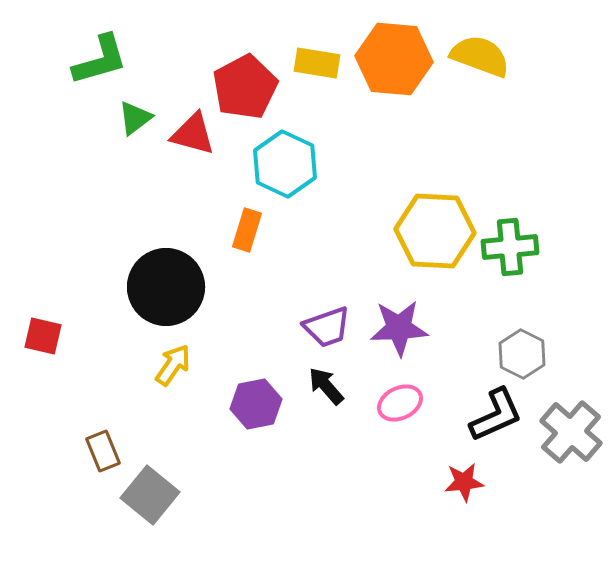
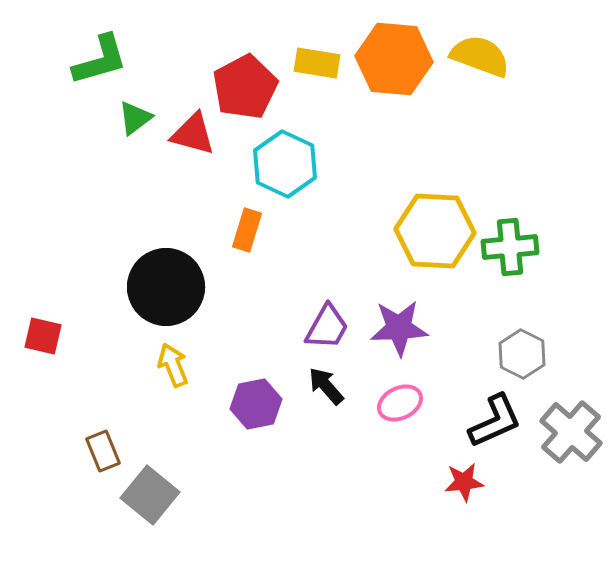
purple trapezoid: rotated 42 degrees counterclockwise
yellow arrow: rotated 57 degrees counterclockwise
black L-shape: moved 1 px left, 6 px down
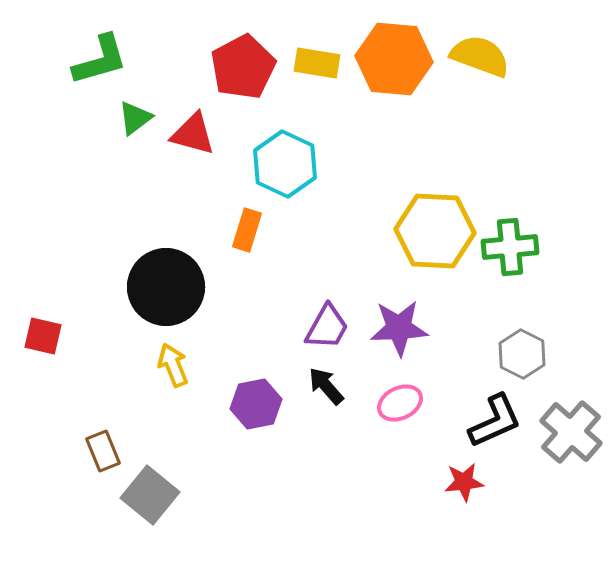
red pentagon: moved 2 px left, 20 px up
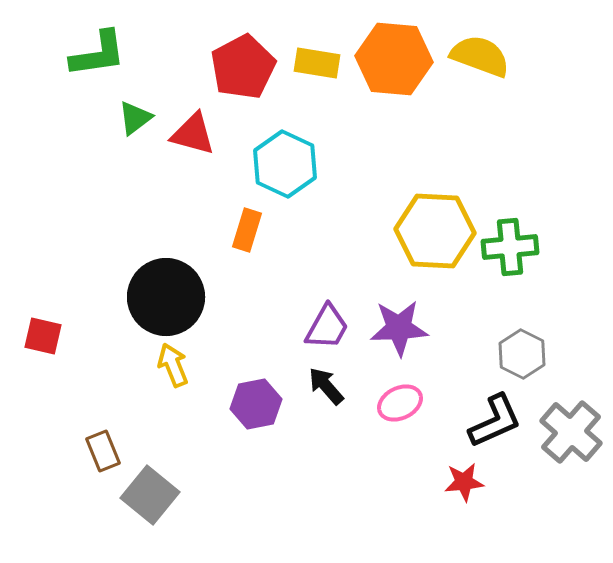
green L-shape: moved 2 px left, 6 px up; rotated 8 degrees clockwise
black circle: moved 10 px down
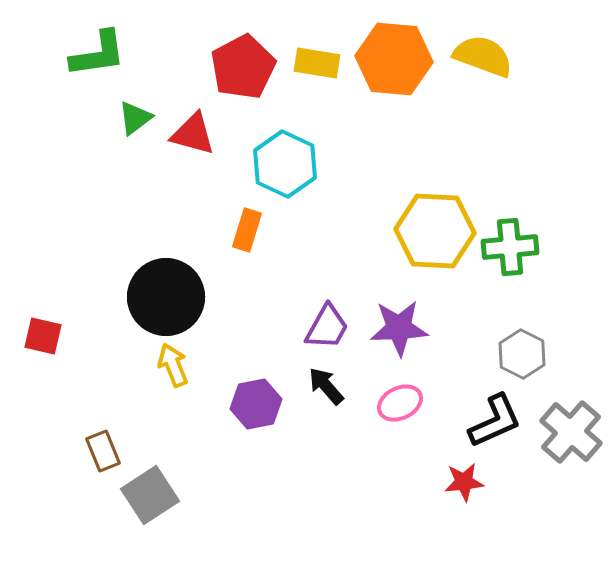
yellow semicircle: moved 3 px right
gray square: rotated 18 degrees clockwise
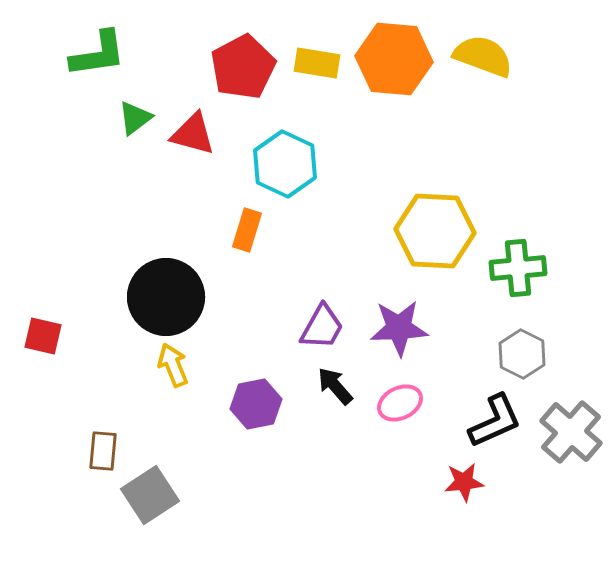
green cross: moved 8 px right, 21 px down
purple trapezoid: moved 5 px left
black arrow: moved 9 px right
brown rectangle: rotated 27 degrees clockwise
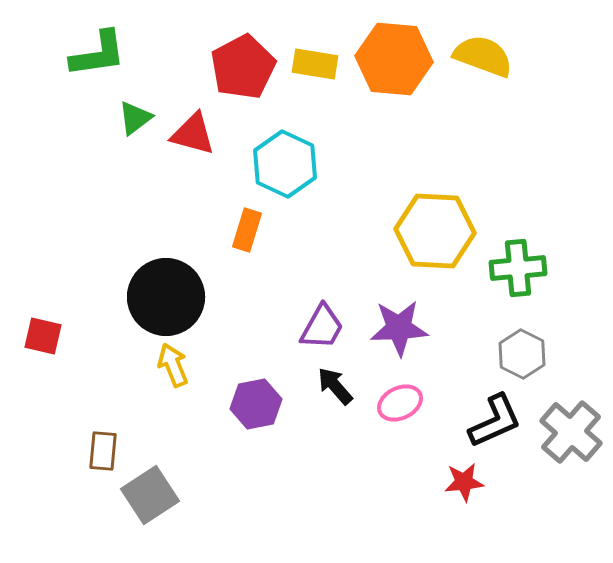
yellow rectangle: moved 2 px left, 1 px down
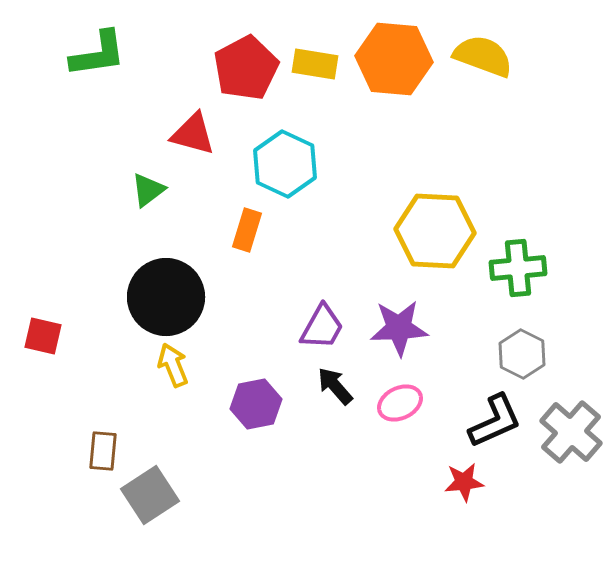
red pentagon: moved 3 px right, 1 px down
green triangle: moved 13 px right, 72 px down
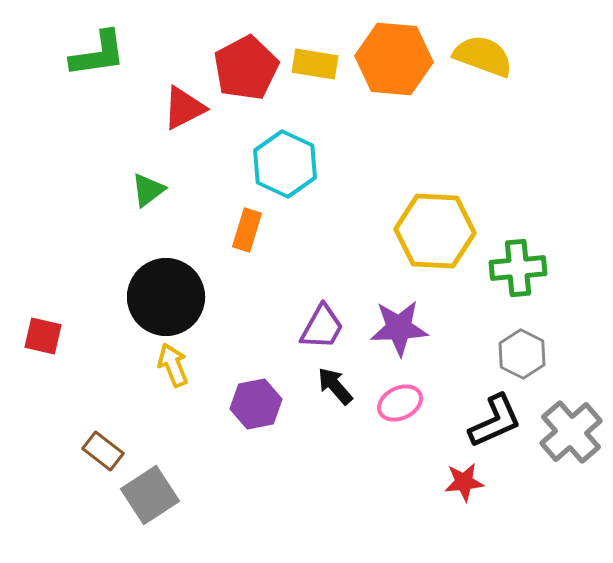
red triangle: moved 9 px left, 26 px up; rotated 42 degrees counterclockwise
gray cross: rotated 8 degrees clockwise
brown rectangle: rotated 57 degrees counterclockwise
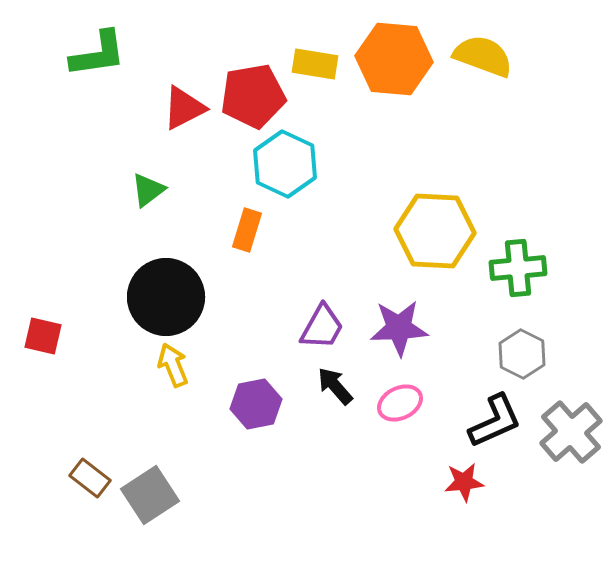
red pentagon: moved 7 px right, 28 px down; rotated 18 degrees clockwise
brown rectangle: moved 13 px left, 27 px down
